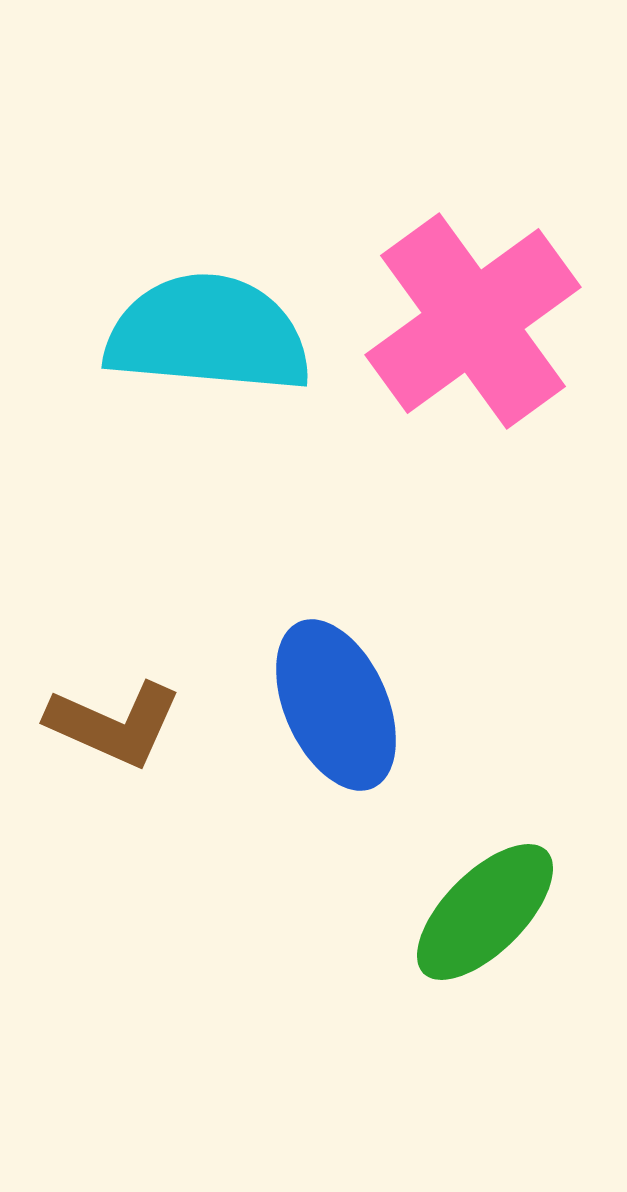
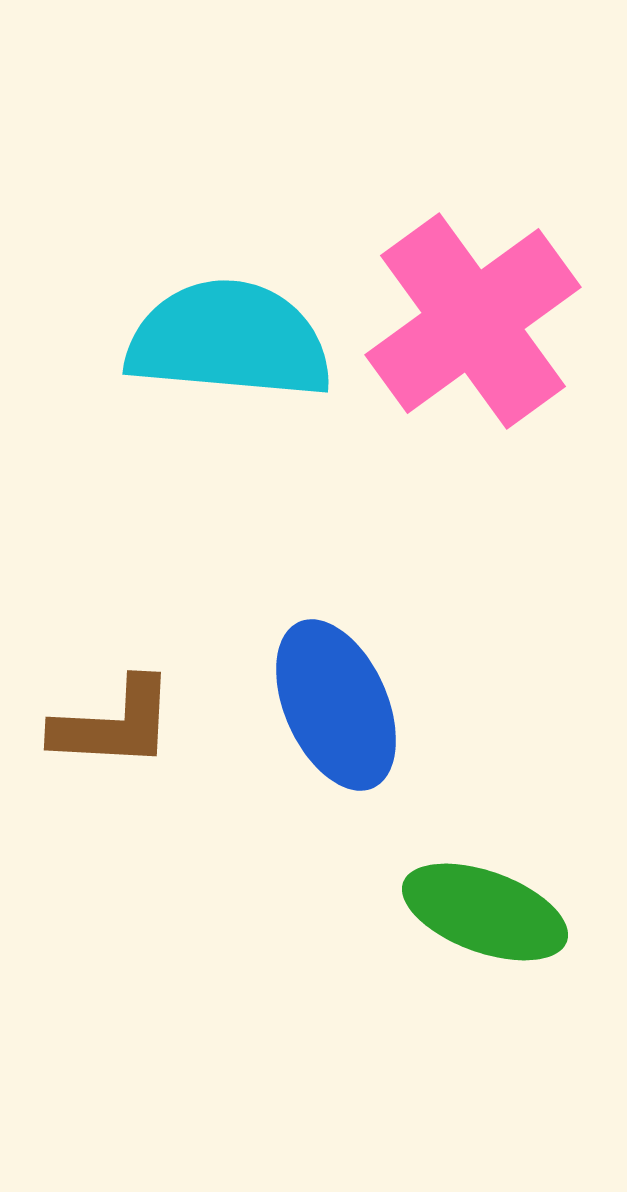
cyan semicircle: moved 21 px right, 6 px down
brown L-shape: rotated 21 degrees counterclockwise
green ellipse: rotated 65 degrees clockwise
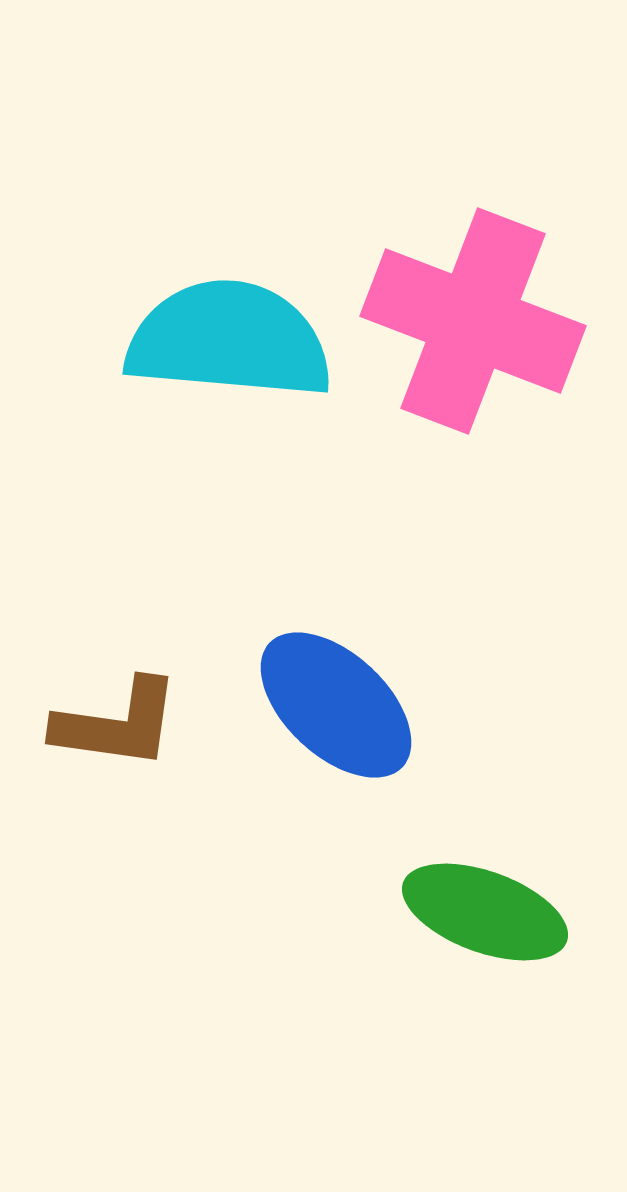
pink cross: rotated 33 degrees counterclockwise
blue ellipse: rotated 23 degrees counterclockwise
brown L-shape: moved 3 px right; rotated 5 degrees clockwise
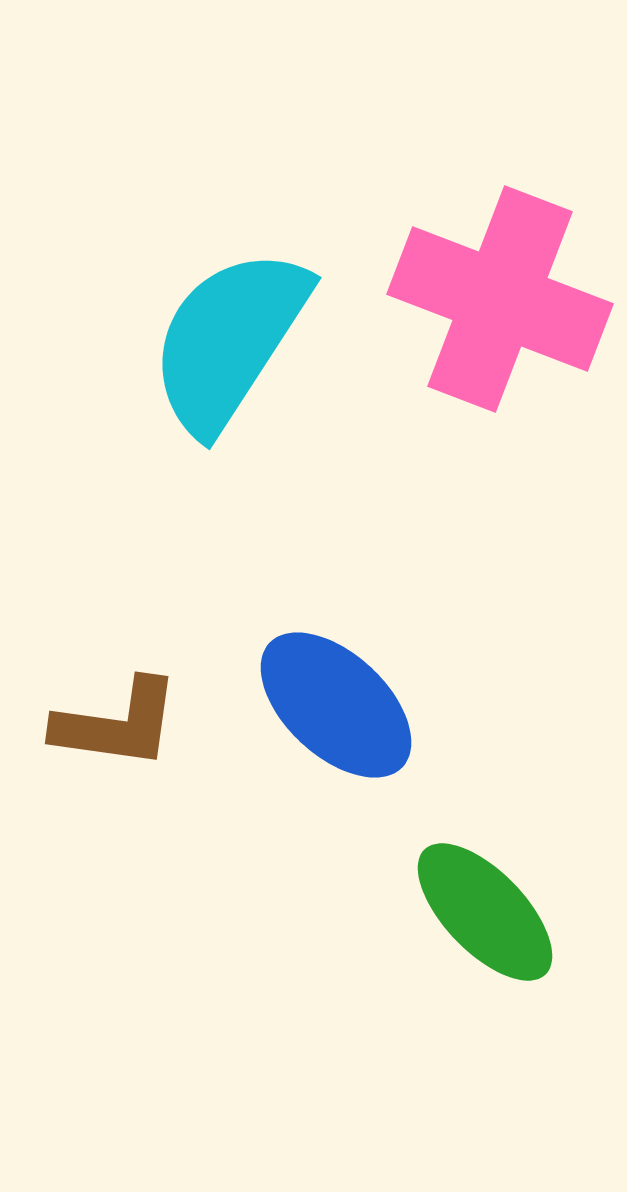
pink cross: moved 27 px right, 22 px up
cyan semicircle: rotated 62 degrees counterclockwise
green ellipse: rotated 26 degrees clockwise
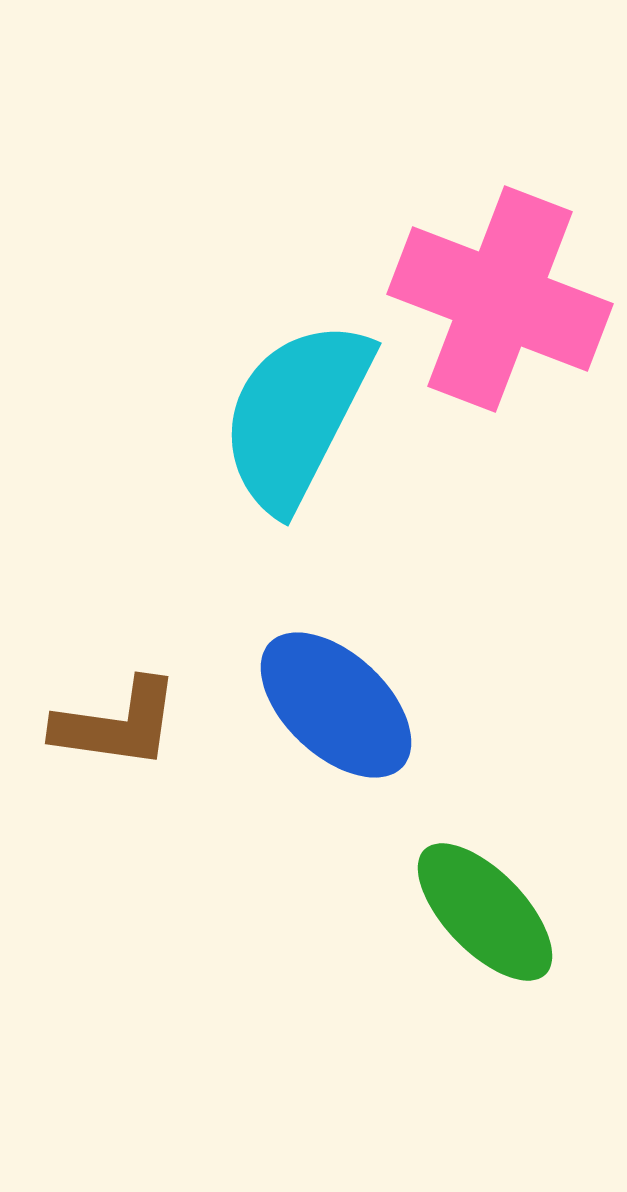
cyan semicircle: moved 67 px right, 75 px down; rotated 6 degrees counterclockwise
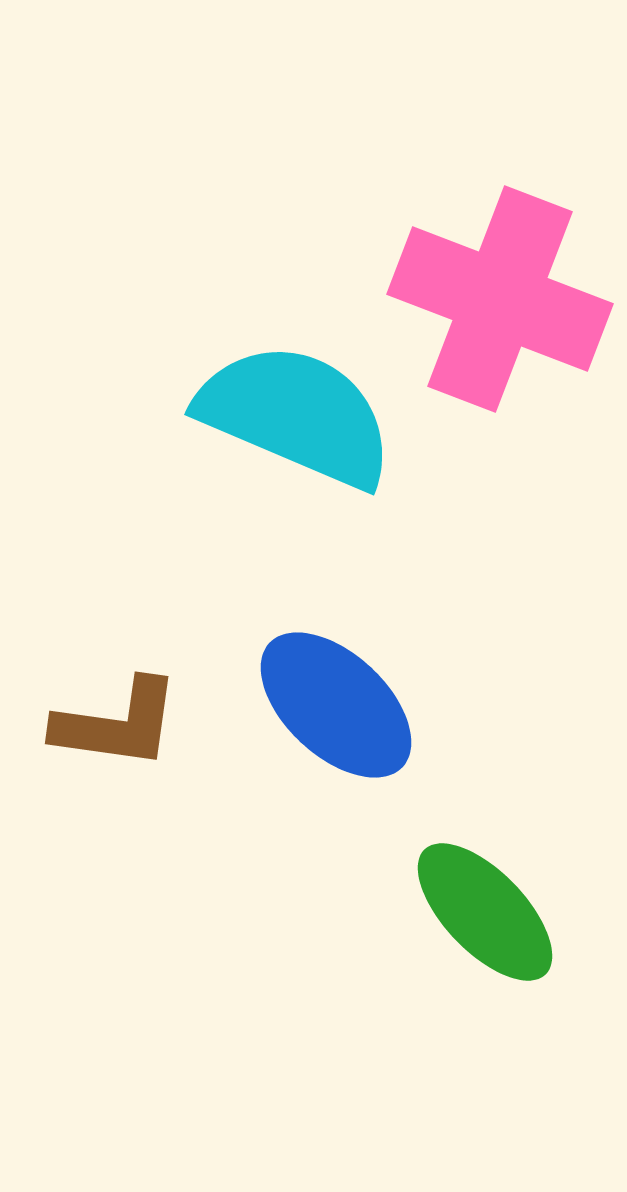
cyan semicircle: rotated 86 degrees clockwise
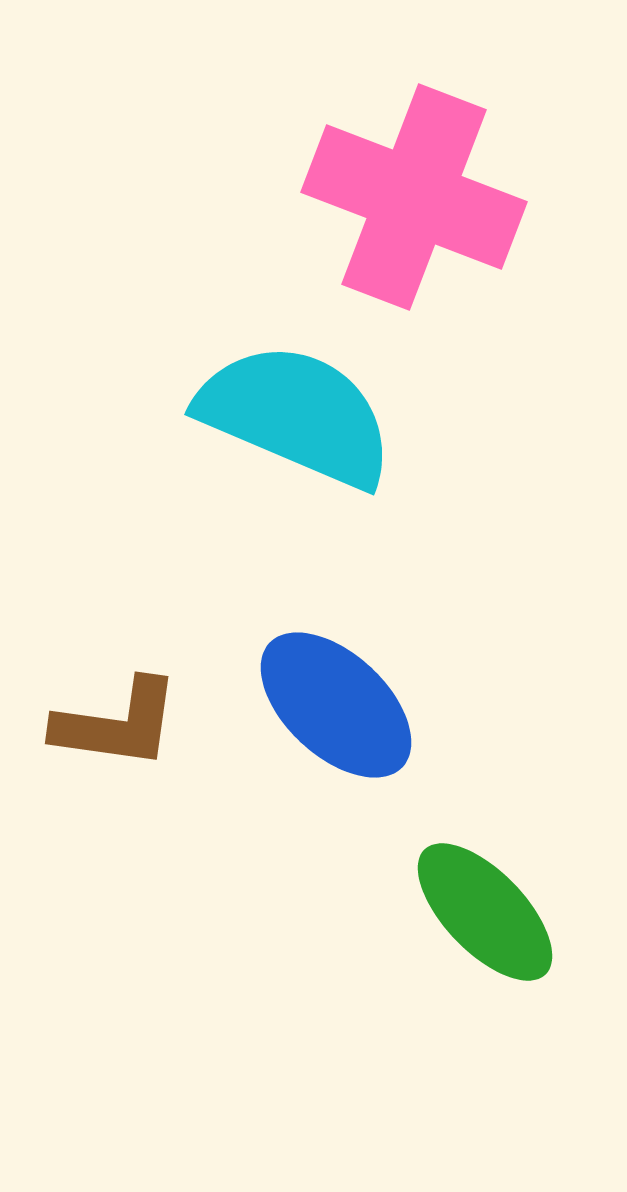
pink cross: moved 86 px left, 102 px up
